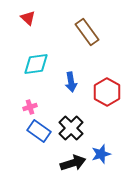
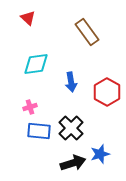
blue rectangle: rotated 30 degrees counterclockwise
blue star: moved 1 px left
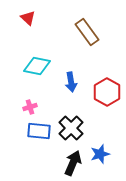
cyan diamond: moved 1 px right, 2 px down; rotated 20 degrees clockwise
black arrow: rotated 50 degrees counterclockwise
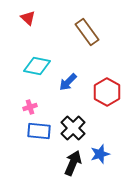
blue arrow: moved 3 px left; rotated 54 degrees clockwise
black cross: moved 2 px right
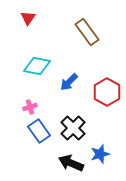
red triangle: rotated 21 degrees clockwise
blue arrow: moved 1 px right
blue rectangle: rotated 50 degrees clockwise
black arrow: moved 2 px left; rotated 90 degrees counterclockwise
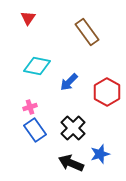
blue rectangle: moved 4 px left, 1 px up
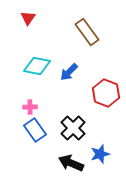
blue arrow: moved 10 px up
red hexagon: moved 1 px left, 1 px down; rotated 8 degrees counterclockwise
pink cross: rotated 16 degrees clockwise
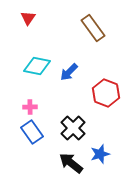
brown rectangle: moved 6 px right, 4 px up
blue rectangle: moved 3 px left, 2 px down
black arrow: rotated 15 degrees clockwise
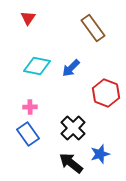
blue arrow: moved 2 px right, 4 px up
blue rectangle: moved 4 px left, 2 px down
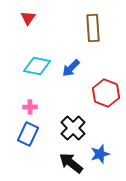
brown rectangle: rotated 32 degrees clockwise
blue rectangle: rotated 60 degrees clockwise
